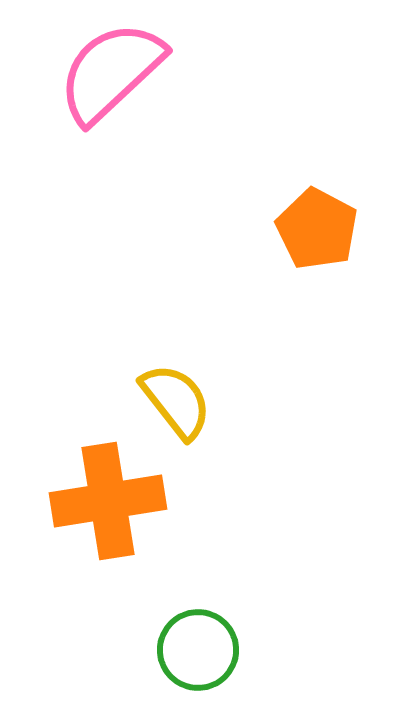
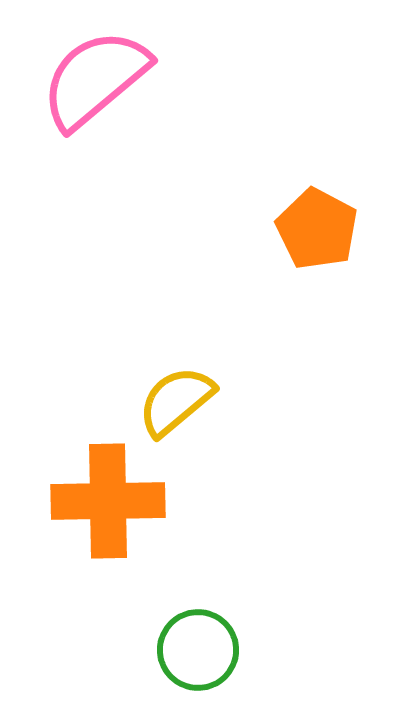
pink semicircle: moved 16 px left, 7 px down; rotated 3 degrees clockwise
yellow semicircle: rotated 92 degrees counterclockwise
orange cross: rotated 8 degrees clockwise
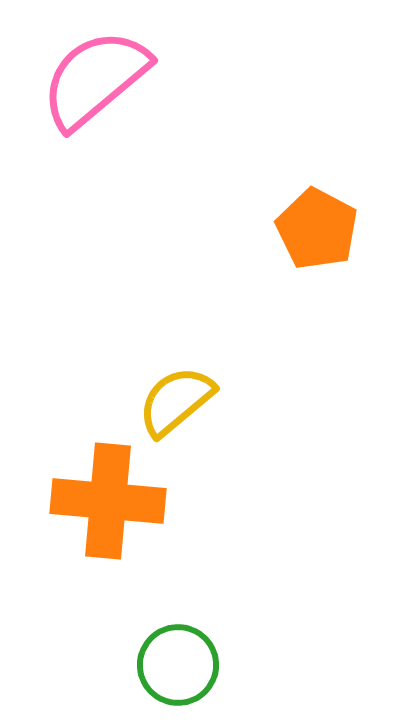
orange cross: rotated 6 degrees clockwise
green circle: moved 20 px left, 15 px down
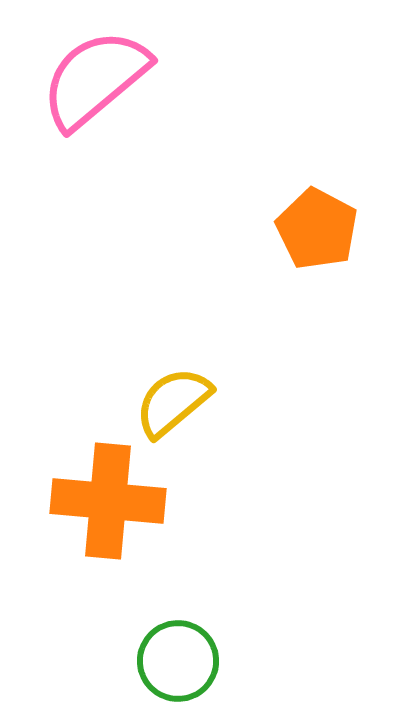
yellow semicircle: moved 3 px left, 1 px down
green circle: moved 4 px up
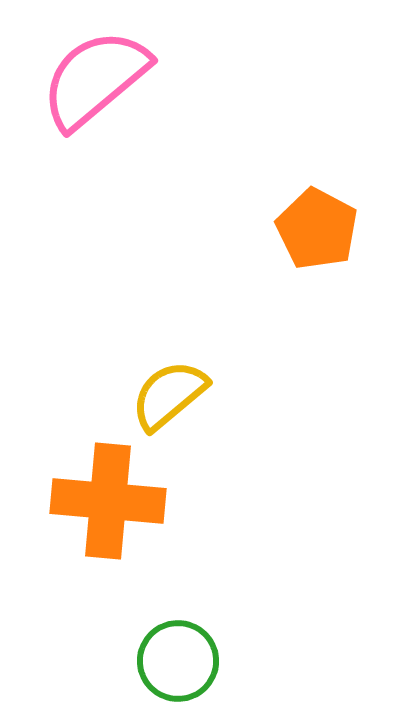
yellow semicircle: moved 4 px left, 7 px up
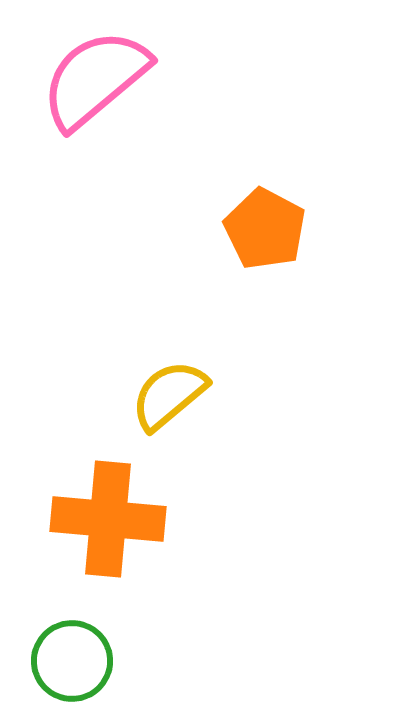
orange pentagon: moved 52 px left
orange cross: moved 18 px down
green circle: moved 106 px left
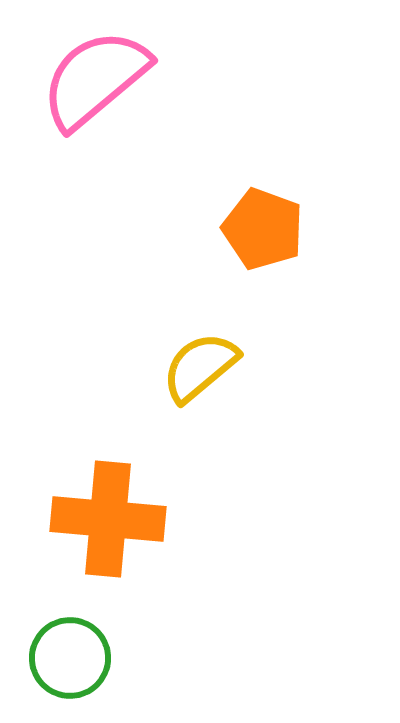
orange pentagon: moved 2 px left; rotated 8 degrees counterclockwise
yellow semicircle: moved 31 px right, 28 px up
green circle: moved 2 px left, 3 px up
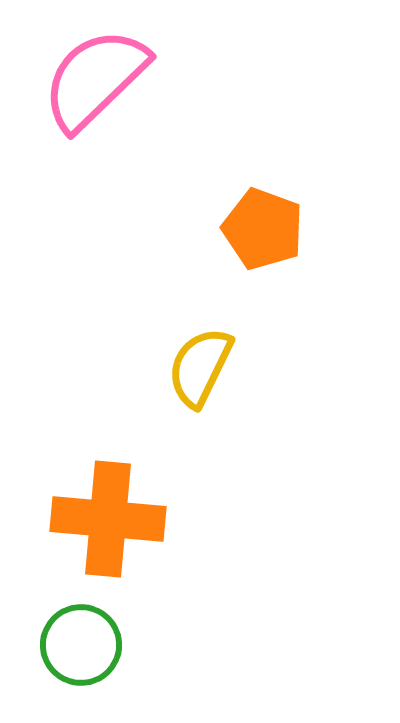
pink semicircle: rotated 4 degrees counterclockwise
yellow semicircle: rotated 24 degrees counterclockwise
green circle: moved 11 px right, 13 px up
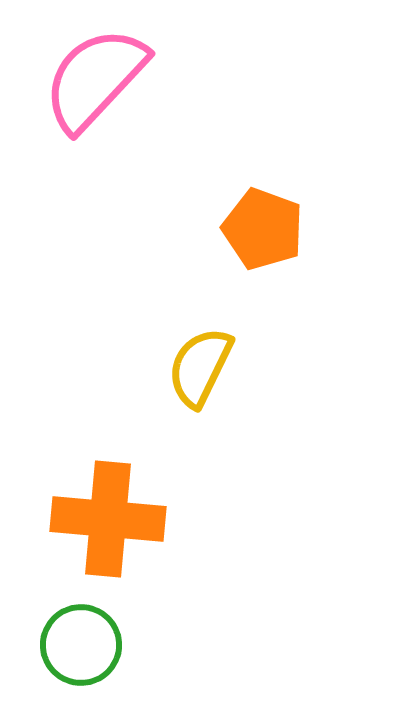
pink semicircle: rotated 3 degrees counterclockwise
